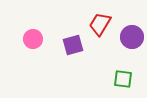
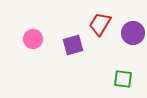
purple circle: moved 1 px right, 4 px up
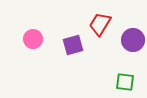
purple circle: moved 7 px down
green square: moved 2 px right, 3 px down
